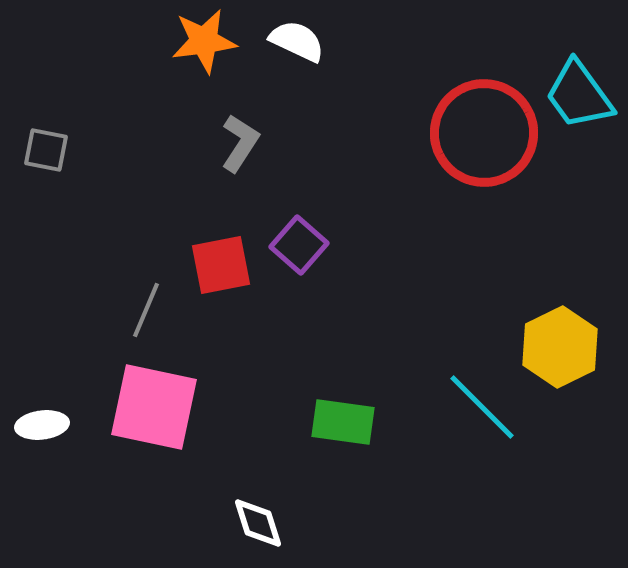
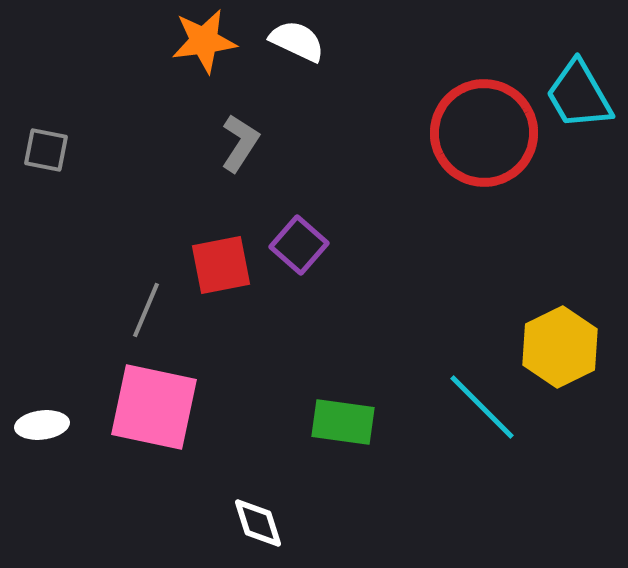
cyan trapezoid: rotated 6 degrees clockwise
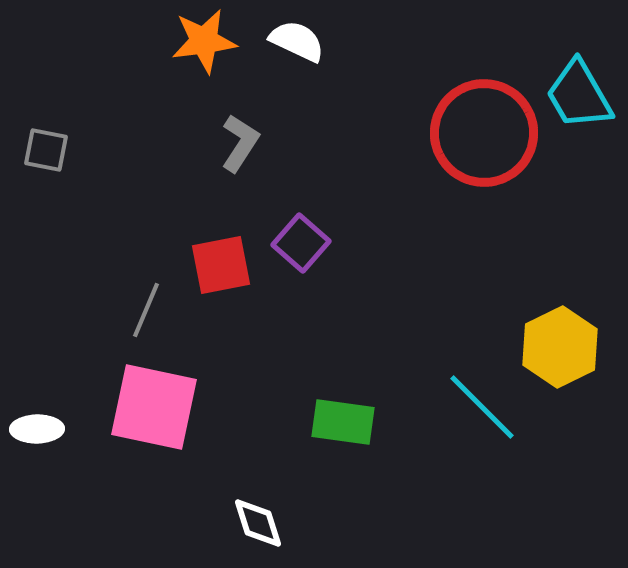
purple square: moved 2 px right, 2 px up
white ellipse: moved 5 px left, 4 px down; rotated 6 degrees clockwise
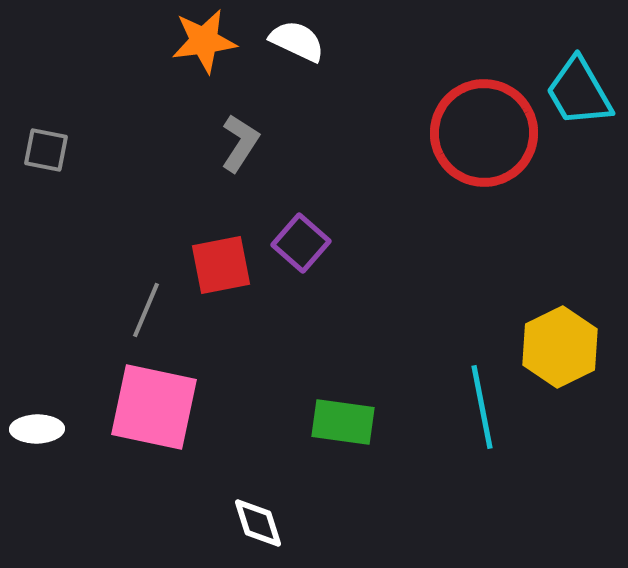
cyan trapezoid: moved 3 px up
cyan line: rotated 34 degrees clockwise
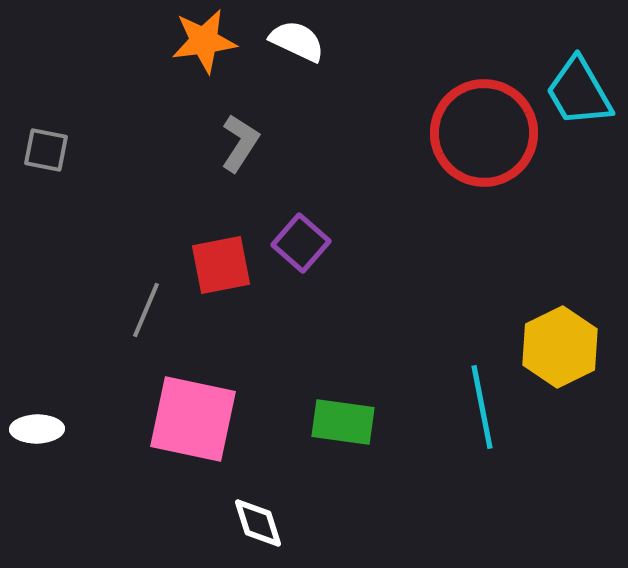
pink square: moved 39 px right, 12 px down
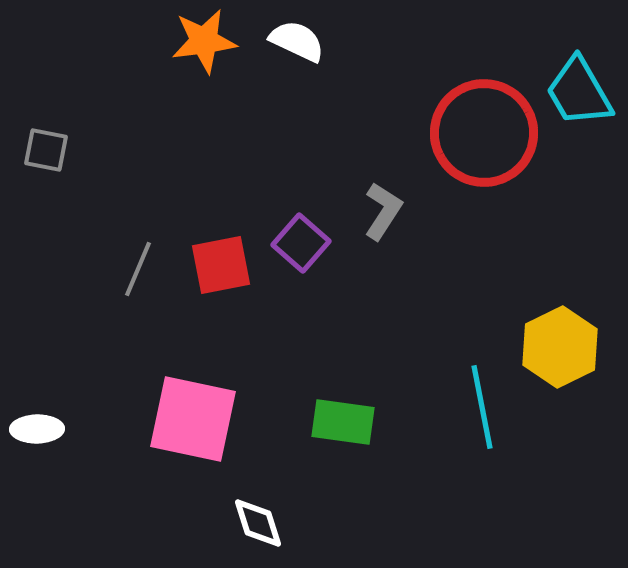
gray L-shape: moved 143 px right, 68 px down
gray line: moved 8 px left, 41 px up
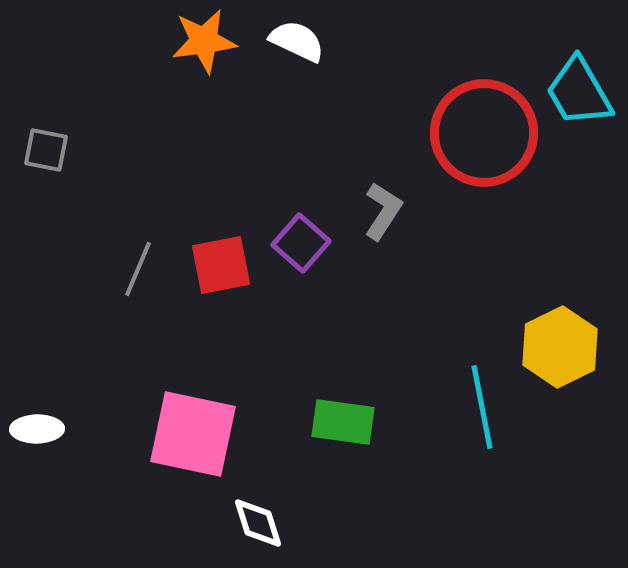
pink square: moved 15 px down
